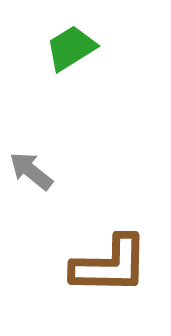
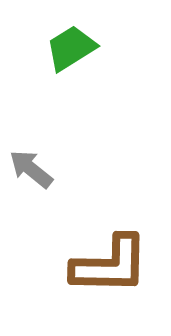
gray arrow: moved 2 px up
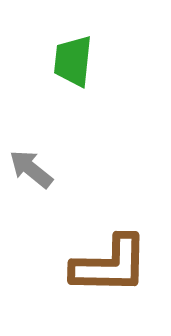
green trapezoid: moved 2 px right, 13 px down; rotated 52 degrees counterclockwise
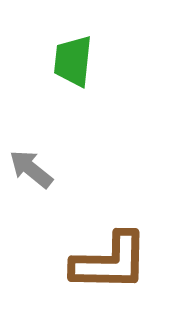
brown L-shape: moved 3 px up
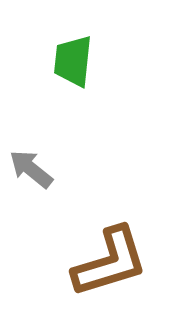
brown L-shape: rotated 18 degrees counterclockwise
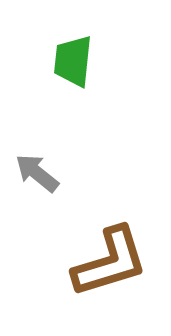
gray arrow: moved 6 px right, 4 px down
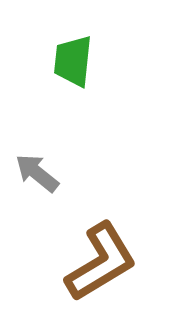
brown L-shape: moved 9 px left; rotated 14 degrees counterclockwise
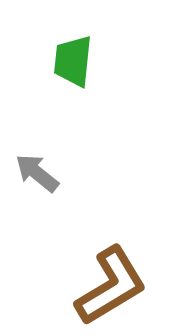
brown L-shape: moved 10 px right, 24 px down
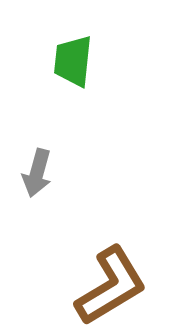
gray arrow: rotated 114 degrees counterclockwise
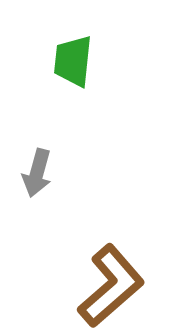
brown L-shape: rotated 10 degrees counterclockwise
